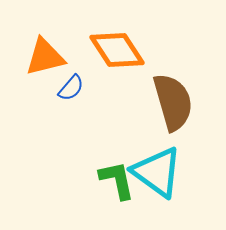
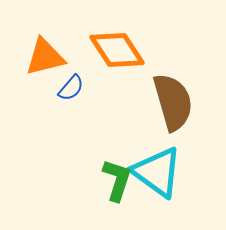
green L-shape: rotated 30 degrees clockwise
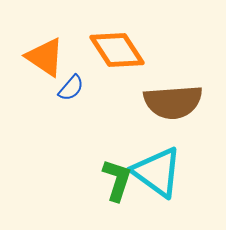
orange triangle: rotated 48 degrees clockwise
brown semicircle: rotated 102 degrees clockwise
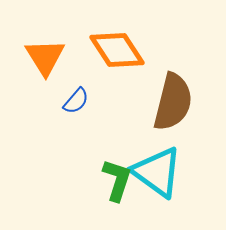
orange triangle: rotated 24 degrees clockwise
blue semicircle: moved 5 px right, 13 px down
brown semicircle: rotated 72 degrees counterclockwise
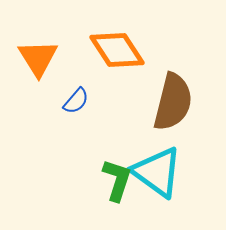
orange triangle: moved 7 px left, 1 px down
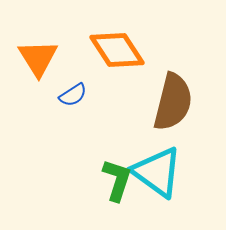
blue semicircle: moved 3 px left, 6 px up; rotated 16 degrees clockwise
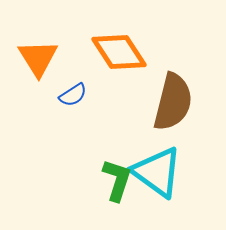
orange diamond: moved 2 px right, 2 px down
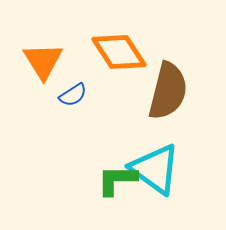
orange triangle: moved 5 px right, 3 px down
brown semicircle: moved 5 px left, 11 px up
cyan triangle: moved 2 px left, 3 px up
green L-shape: rotated 108 degrees counterclockwise
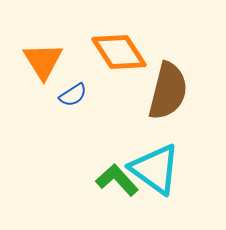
green L-shape: rotated 48 degrees clockwise
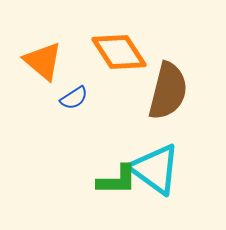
orange triangle: rotated 18 degrees counterclockwise
blue semicircle: moved 1 px right, 3 px down
green L-shape: rotated 132 degrees clockwise
